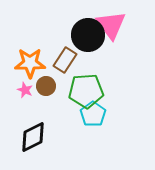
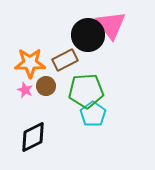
brown rectangle: rotated 30 degrees clockwise
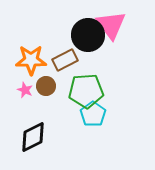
orange star: moved 1 px right, 3 px up
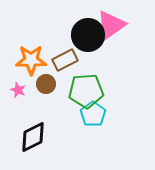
pink triangle: rotated 32 degrees clockwise
brown circle: moved 2 px up
pink star: moved 7 px left
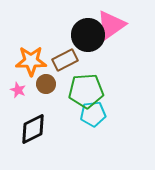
orange star: moved 1 px down
cyan pentagon: rotated 30 degrees clockwise
black diamond: moved 8 px up
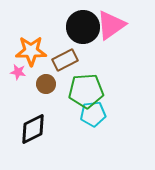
black circle: moved 5 px left, 8 px up
orange star: moved 10 px up
pink star: moved 18 px up; rotated 14 degrees counterclockwise
